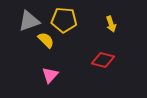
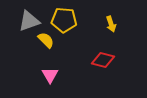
pink triangle: rotated 12 degrees counterclockwise
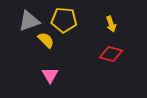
red diamond: moved 8 px right, 6 px up
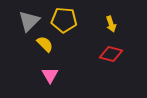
gray triangle: rotated 25 degrees counterclockwise
yellow semicircle: moved 1 px left, 4 px down
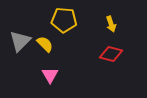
gray triangle: moved 9 px left, 20 px down
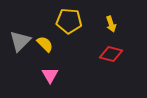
yellow pentagon: moved 5 px right, 1 px down
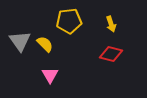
yellow pentagon: rotated 10 degrees counterclockwise
gray triangle: rotated 20 degrees counterclockwise
